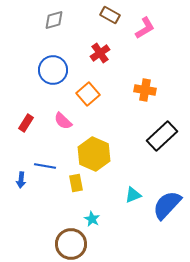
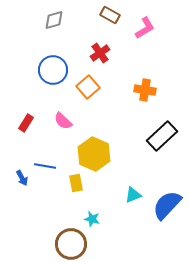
orange square: moved 7 px up
blue arrow: moved 1 px right, 2 px up; rotated 35 degrees counterclockwise
cyan star: rotated 14 degrees counterclockwise
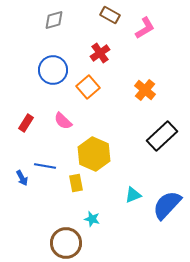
orange cross: rotated 30 degrees clockwise
brown circle: moved 5 px left, 1 px up
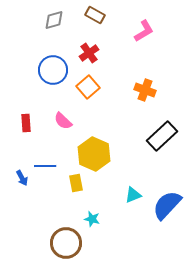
brown rectangle: moved 15 px left
pink L-shape: moved 1 px left, 3 px down
red cross: moved 11 px left
orange cross: rotated 20 degrees counterclockwise
red rectangle: rotated 36 degrees counterclockwise
blue line: rotated 10 degrees counterclockwise
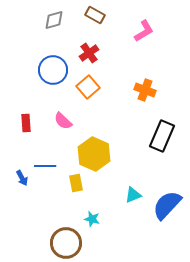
black rectangle: rotated 24 degrees counterclockwise
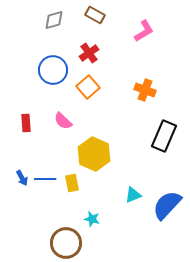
black rectangle: moved 2 px right
blue line: moved 13 px down
yellow rectangle: moved 4 px left
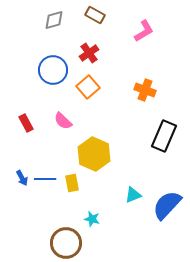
red rectangle: rotated 24 degrees counterclockwise
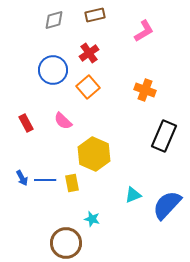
brown rectangle: rotated 42 degrees counterclockwise
blue line: moved 1 px down
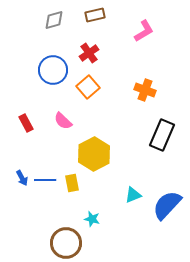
black rectangle: moved 2 px left, 1 px up
yellow hexagon: rotated 8 degrees clockwise
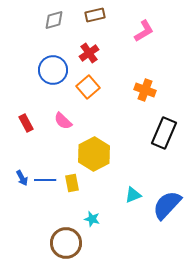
black rectangle: moved 2 px right, 2 px up
